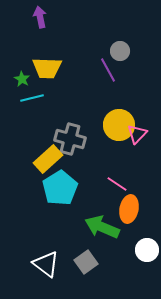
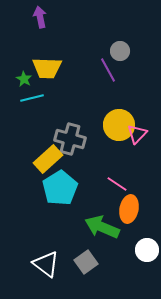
green star: moved 2 px right
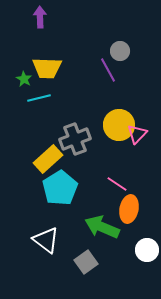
purple arrow: rotated 10 degrees clockwise
cyan line: moved 7 px right
gray cross: moved 5 px right; rotated 36 degrees counterclockwise
white triangle: moved 24 px up
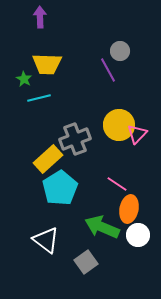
yellow trapezoid: moved 4 px up
white circle: moved 9 px left, 15 px up
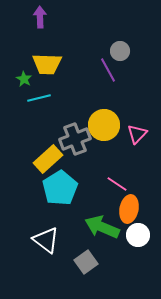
yellow circle: moved 15 px left
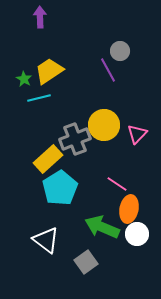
yellow trapezoid: moved 2 px right, 7 px down; rotated 144 degrees clockwise
white circle: moved 1 px left, 1 px up
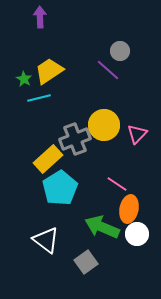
purple line: rotated 20 degrees counterclockwise
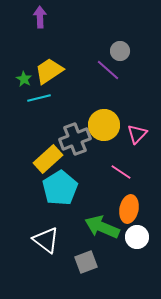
pink line: moved 4 px right, 12 px up
white circle: moved 3 px down
gray square: rotated 15 degrees clockwise
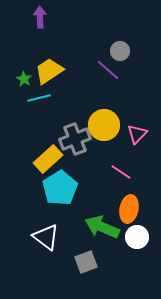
white triangle: moved 3 px up
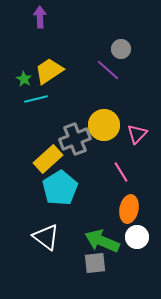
gray circle: moved 1 px right, 2 px up
cyan line: moved 3 px left, 1 px down
pink line: rotated 25 degrees clockwise
green arrow: moved 14 px down
gray square: moved 9 px right, 1 px down; rotated 15 degrees clockwise
